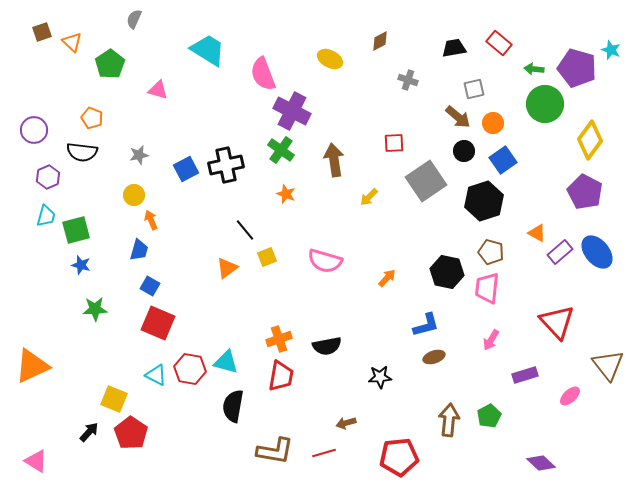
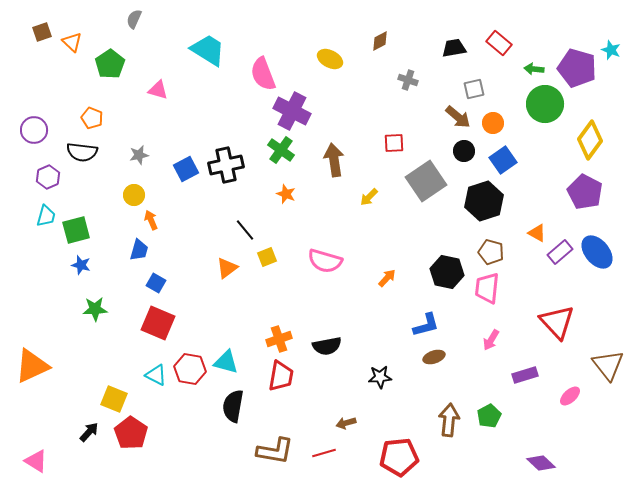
blue square at (150, 286): moved 6 px right, 3 px up
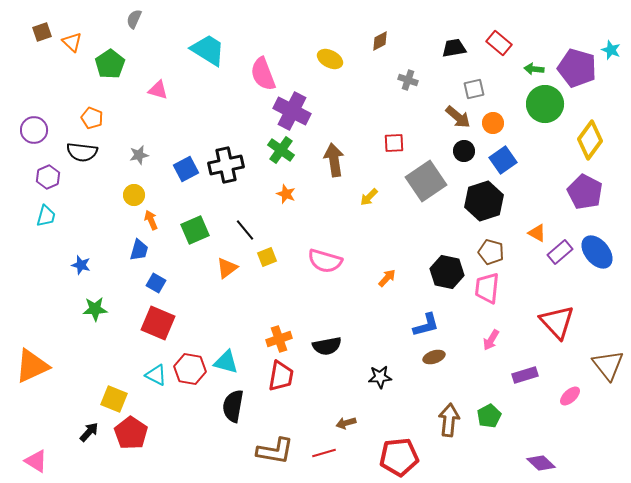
green square at (76, 230): moved 119 px right; rotated 8 degrees counterclockwise
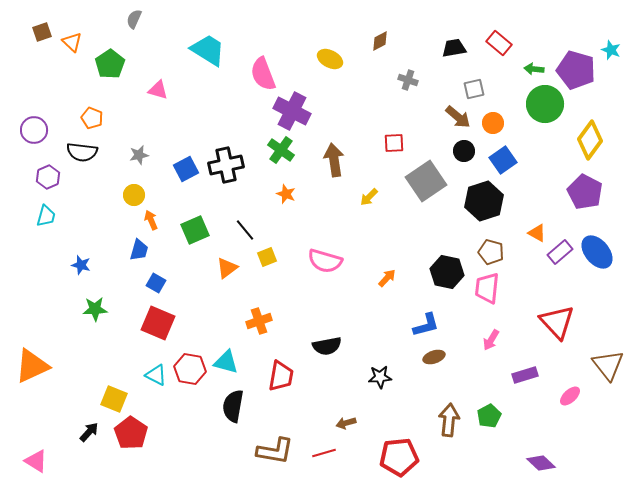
purple pentagon at (577, 68): moved 1 px left, 2 px down
orange cross at (279, 339): moved 20 px left, 18 px up
